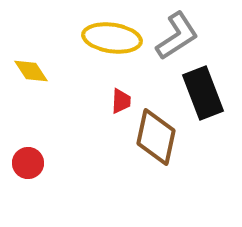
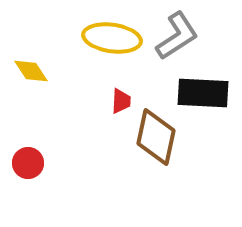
black rectangle: rotated 66 degrees counterclockwise
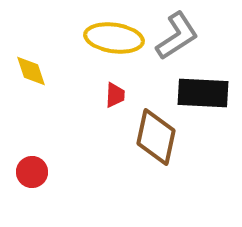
yellow ellipse: moved 2 px right
yellow diamond: rotated 15 degrees clockwise
red trapezoid: moved 6 px left, 6 px up
red circle: moved 4 px right, 9 px down
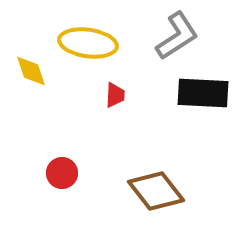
yellow ellipse: moved 26 px left, 5 px down
brown diamond: moved 54 px down; rotated 50 degrees counterclockwise
red circle: moved 30 px right, 1 px down
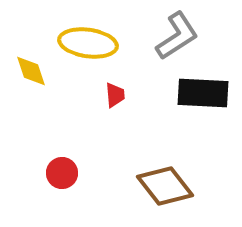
red trapezoid: rotated 8 degrees counterclockwise
brown diamond: moved 9 px right, 5 px up
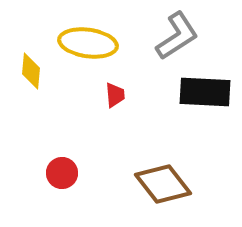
yellow diamond: rotated 24 degrees clockwise
black rectangle: moved 2 px right, 1 px up
brown diamond: moved 2 px left, 2 px up
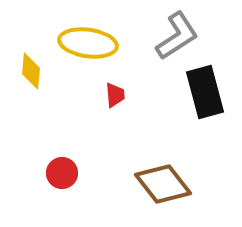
black rectangle: rotated 72 degrees clockwise
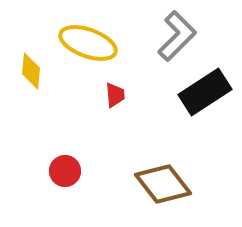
gray L-shape: rotated 12 degrees counterclockwise
yellow ellipse: rotated 12 degrees clockwise
black rectangle: rotated 72 degrees clockwise
red circle: moved 3 px right, 2 px up
